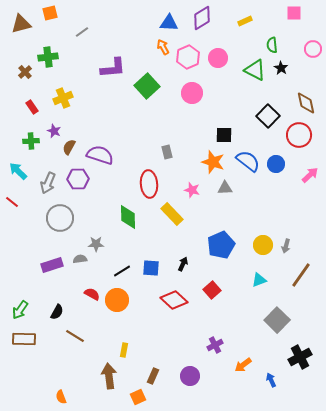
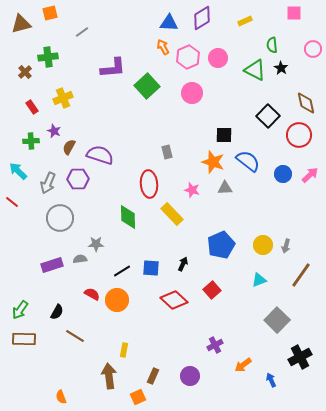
blue circle at (276, 164): moved 7 px right, 10 px down
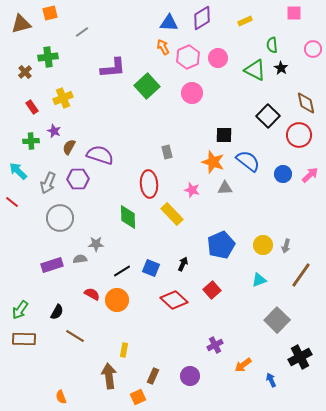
blue square at (151, 268): rotated 18 degrees clockwise
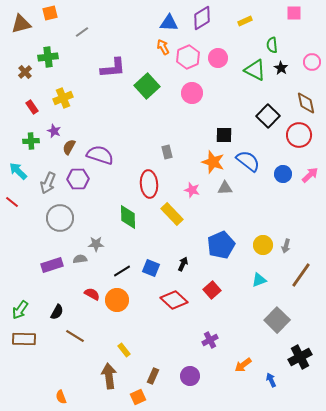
pink circle at (313, 49): moved 1 px left, 13 px down
purple cross at (215, 345): moved 5 px left, 5 px up
yellow rectangle at (124, 350): rotated 48 degrees counterclockwise
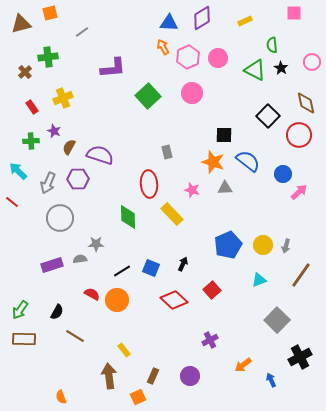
green square at (147, 86): moved 1 px right, 10 px down
pink arrow at (310, 175): moved 11 px left, 17 px down
blue pentagon at (221, 245): moved 7 px right
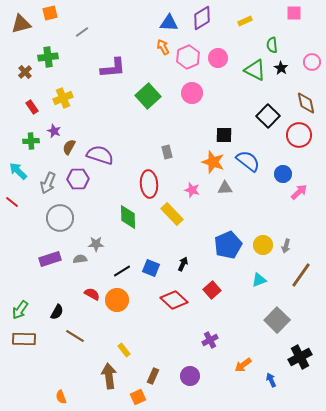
purple rectangle at (52, 265): moved 2 px left, 6 px up
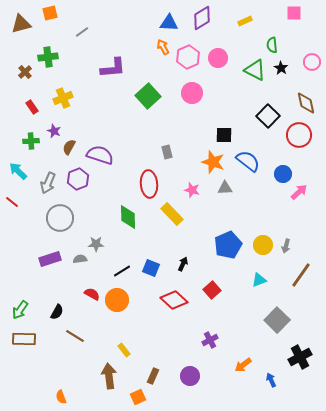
purple hexagon at (78, 179): rotated 20 degrees counterclockwise
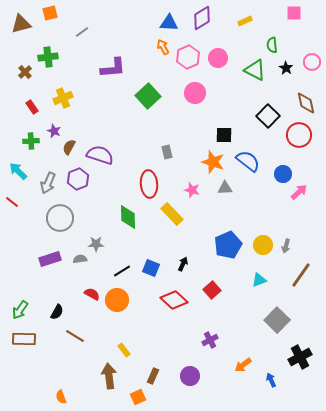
black star at (281, 68): moved 5 px right
pink circle at (192, 93): moved 3 px right
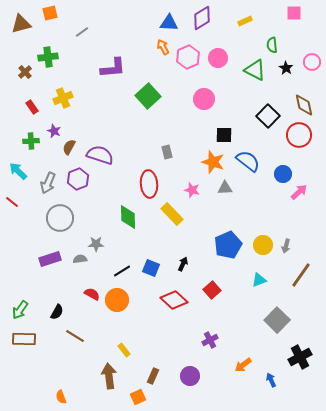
pink circle at (195, 93): moved 9 px right, 6 px down
brown diamond at (306, 103): moved 2 px left, 2 px down
